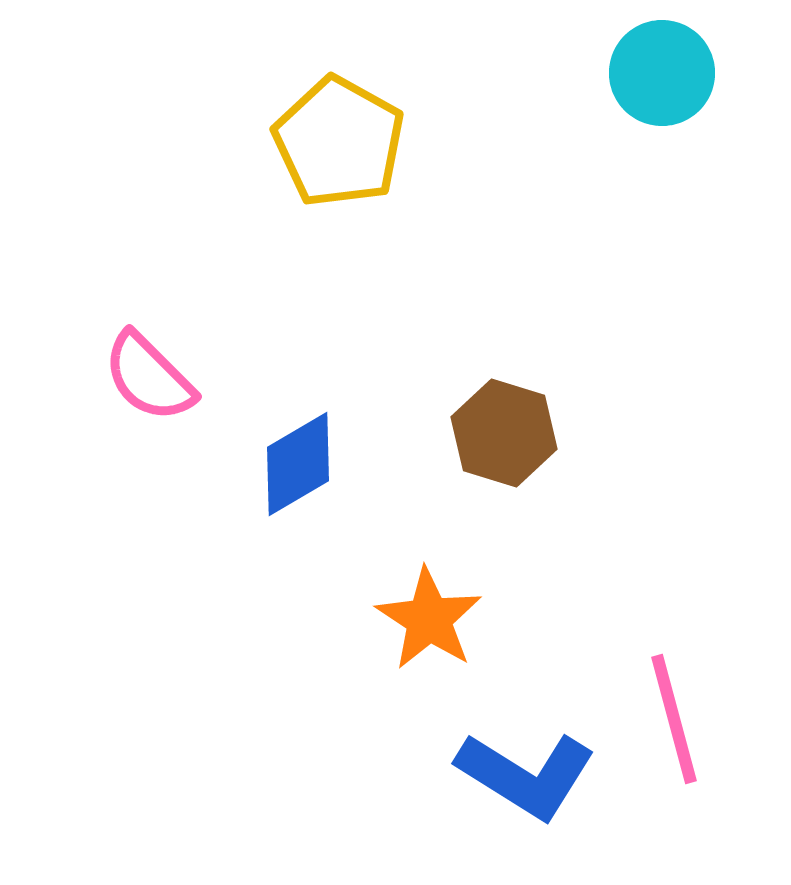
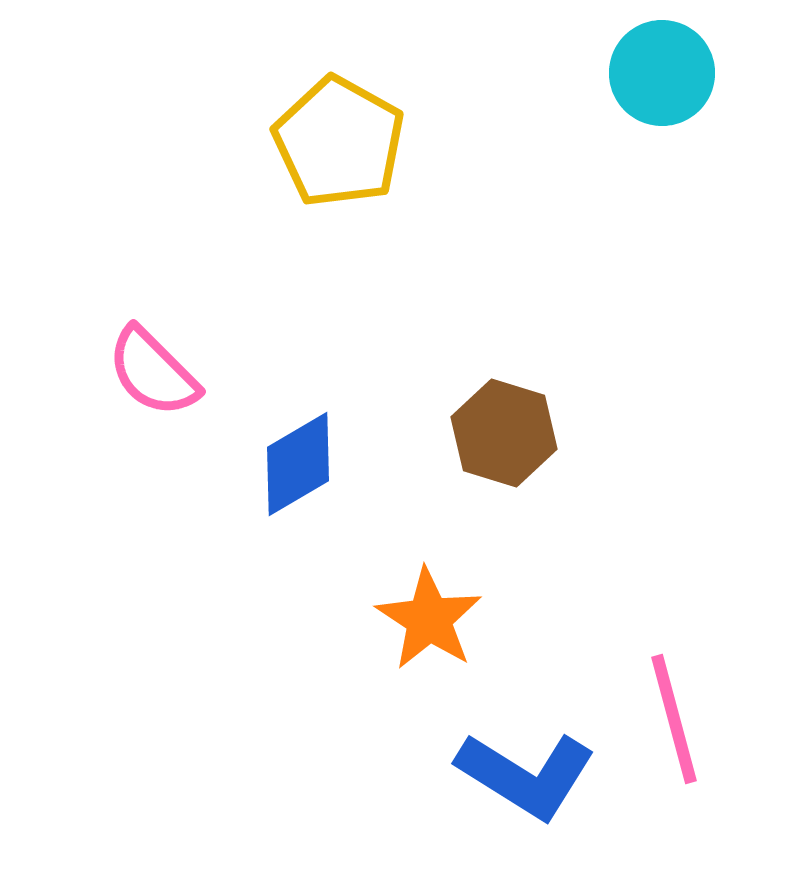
pink semicircle: moved 4 px right, 5 px up
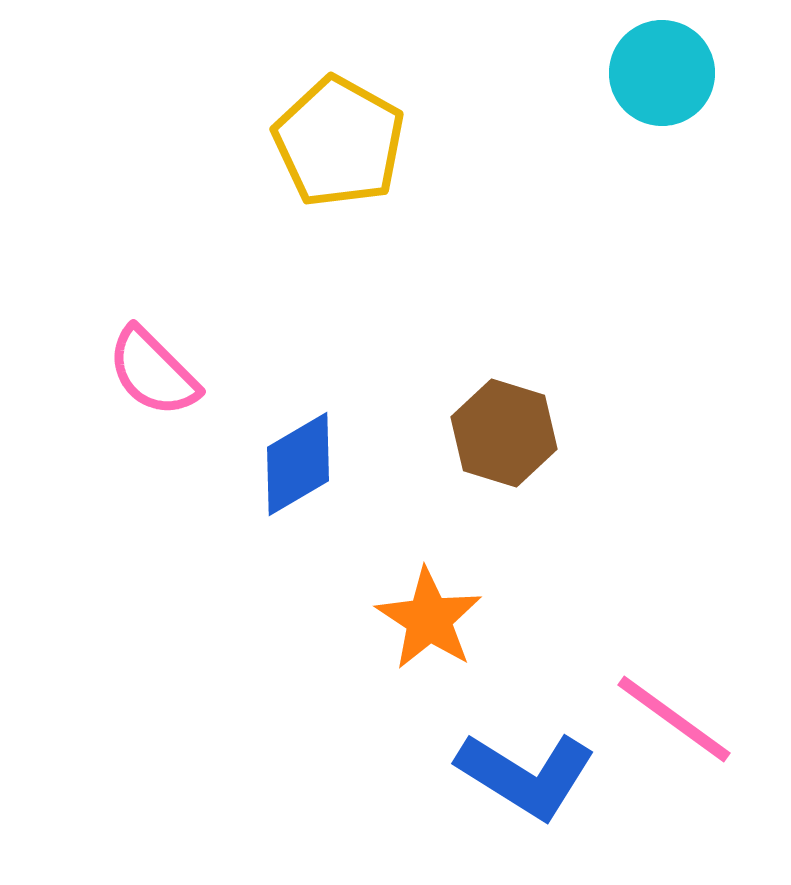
pink line: rotated 39 degrees counterclockwise
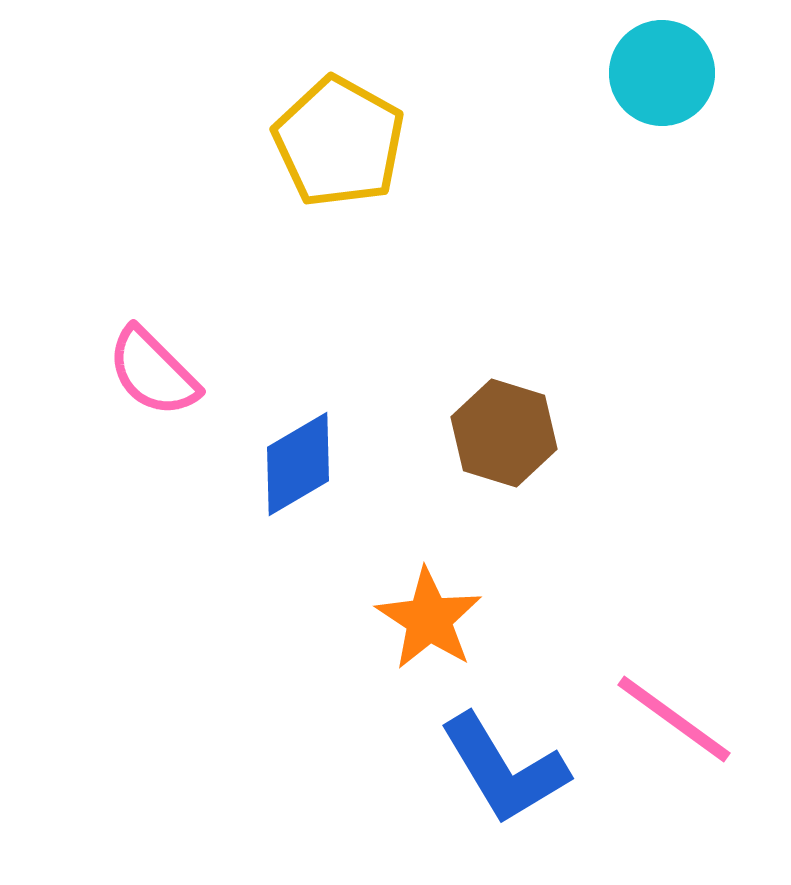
blue L-shape: moved 22 px left, 6 px up; rotated 27 degrees clockwise
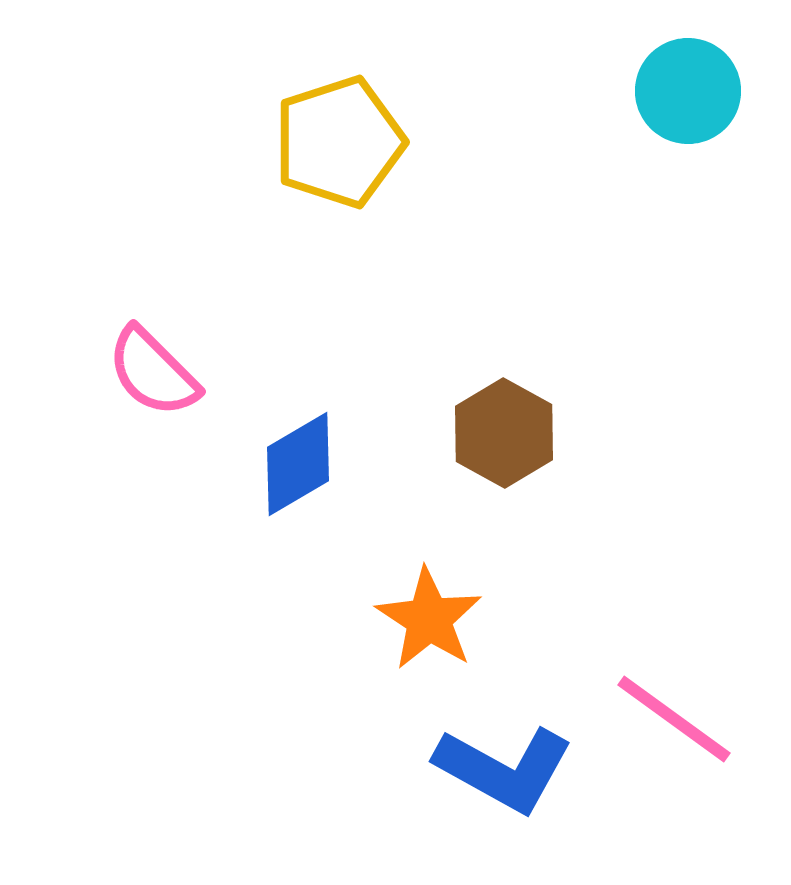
cyan circle: moved 26 px right, 18 px down
yellow pentagon: rotated 25 degrees clockwise
brown hexagon: rotated 12 degrees clockwise
blue L-shape: rotated 30 degrees counterclockwise
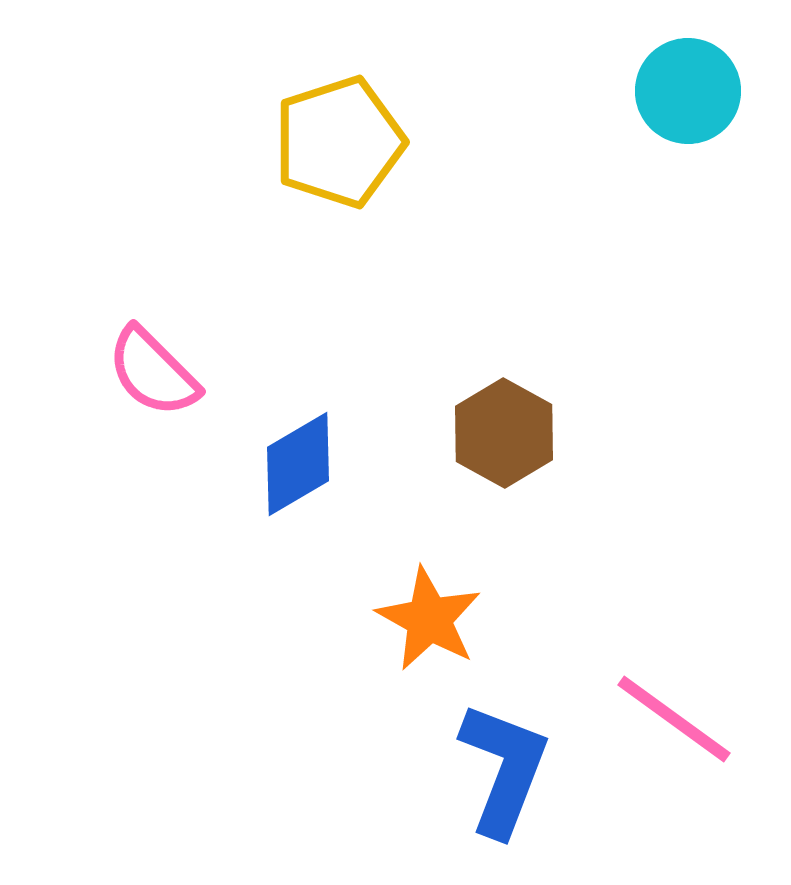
orange star: rotated 4 degrees counterclockwise
blue L-shape: rotated 98 degrees counterclockwise
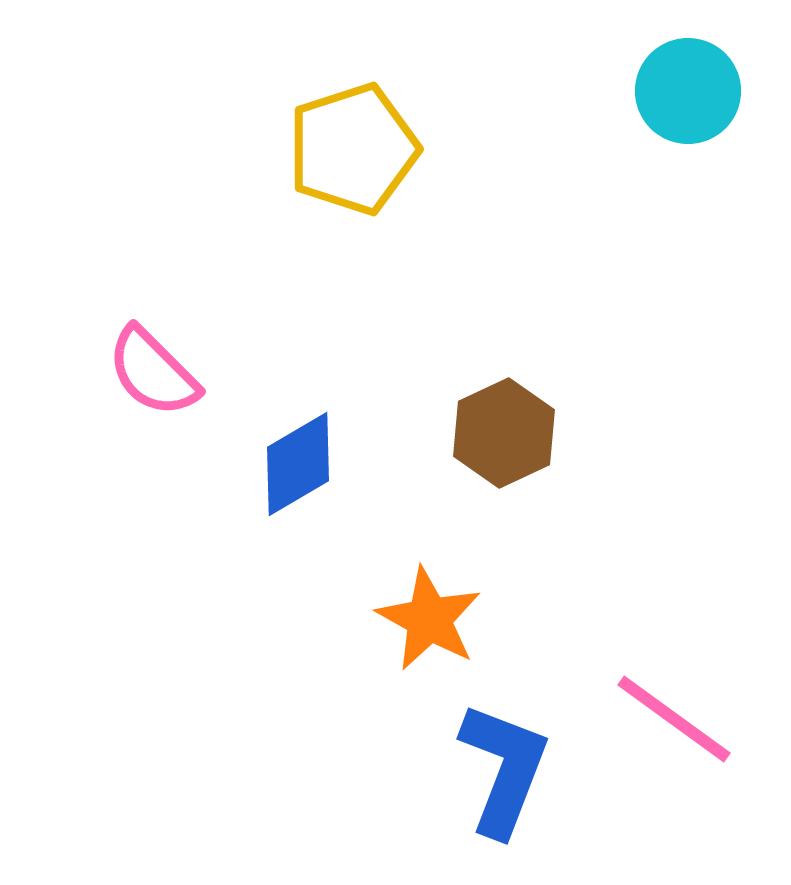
yellow pentagon: moved 14 px right, 7 px down
brown hexagon: rotated 6 degrees clockwise
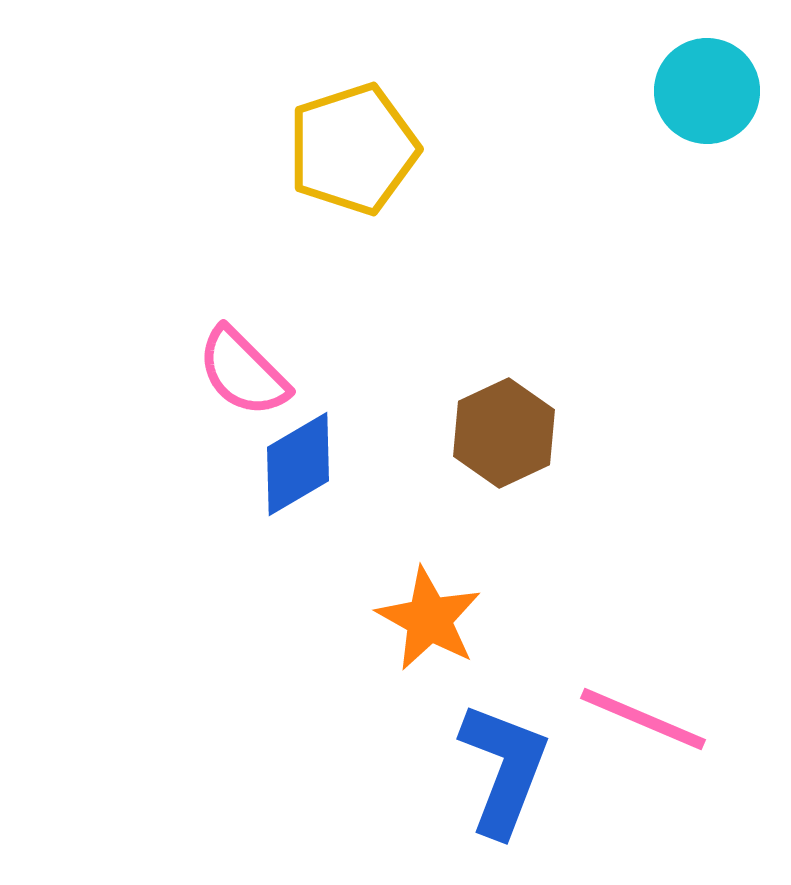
cyan circle: moved 19 px right
pink semicircle: moved 90 px right
pink line: moved 31 px left; rotated 13 degrees counterclockwise
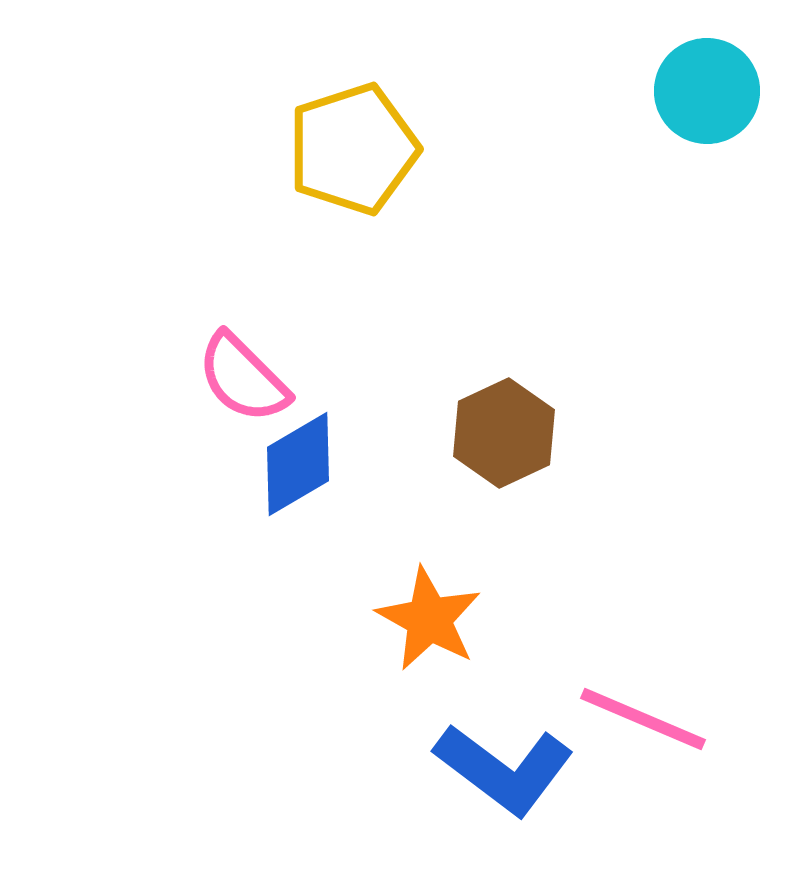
pink semicircle: moved 6 px down
blue L-shape: rotated 106 degrees clockwise
